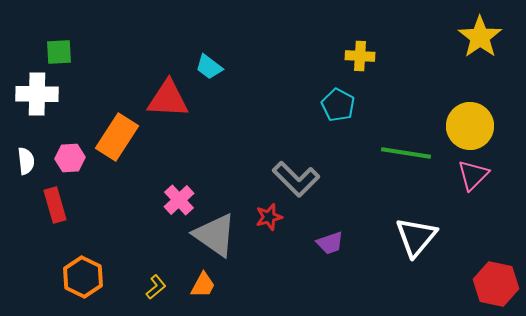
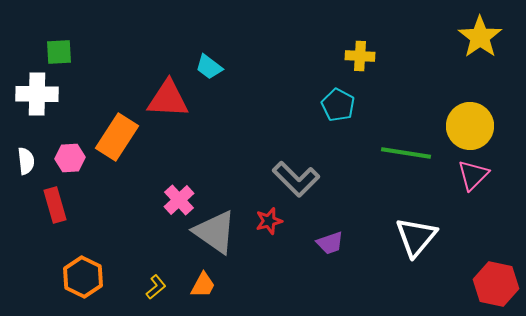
red star: moved 4 px down
gray triangle: moved 3 px up
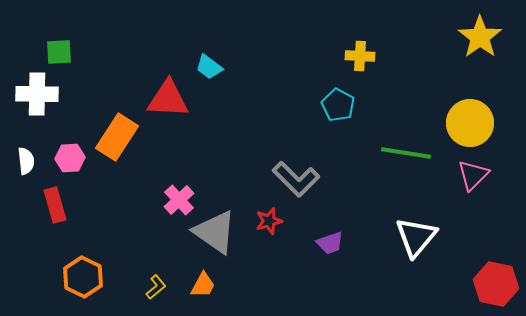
yellow circle: moved 3 px up
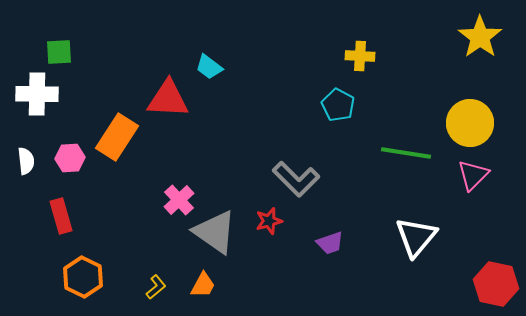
red rectangle: moved 6 px right, 11 px down
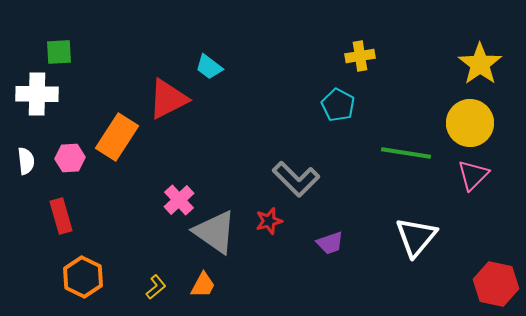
yellow star: moved 27 px down
yellow cross: rotated 12 degrees counterclockwise
red triangle: rotated 30 degrees counterclockwise
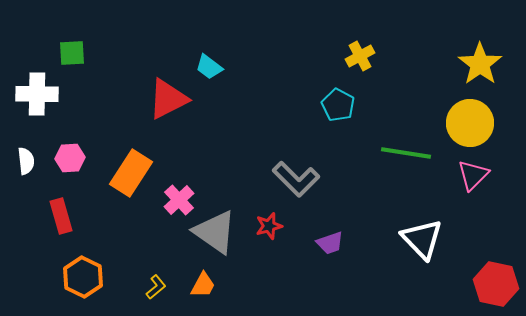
green square: moved 13 px right, 1 px down
yellow cross: rotated 20 degrees counterclockwise
orange rectangle: moved 14 px right, 36 px down
red star: moved 5 px down
white triangle: moved 6 px right, 2 px down; rotated 24 degrees counterclockwise
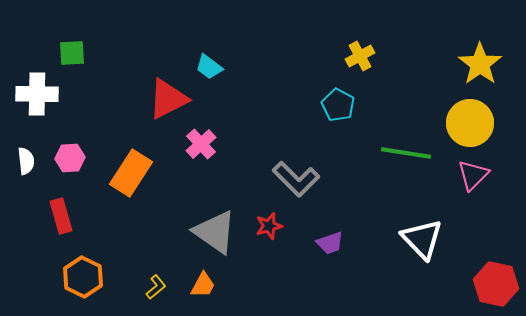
pink cross: moved 22 px right, 56 px up
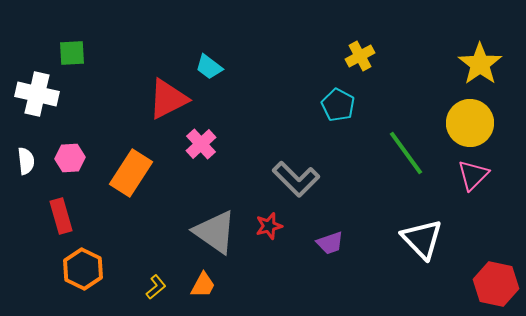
white cross: rotated 12 degrees clockwise
green line: rotated 45 degrees clockwise
orange hexagon: moved 8 px up
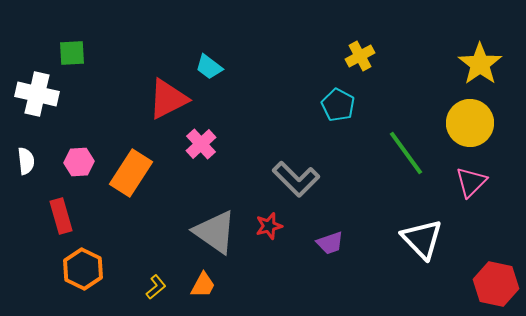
pink hexagon: moved 9 px right, 4 px down
pink triangle: moved 2 px left, 7 px down
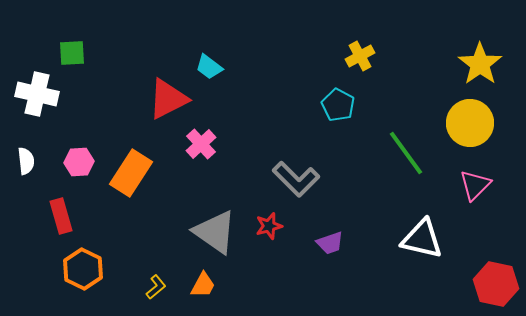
pink triangle: moved 4 px right, 3 px down
white triangle: rotated 33 degrees counterclockwise
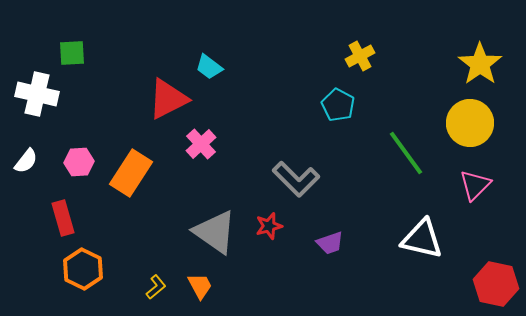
white semicircle: rotated 44 degrees clockwise
red rectangle: moved 2 px right, 2 px down
orange trapezoid: moved 3 px left, 1 px down; rotated 56 degrees counterclockwise
